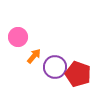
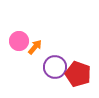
pink circle: moved 1 px right, 4 px down
orange arrow: moved 1 px right, 9 px up
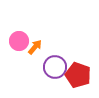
red pentagon: moved 1 px down
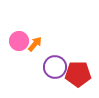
orange arrow: moved 3 px up
red pentagon: moved 1 px up; rotated 20 degrees counterclockwise
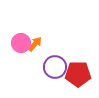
pink circle: moved 2 px right, 2 px down
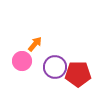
pink circle: moved 1 px right, 18 px down
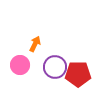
orange arrow: rotated 14 degrees counterclockwise
pink circle: moved 2 px left, 4 px down
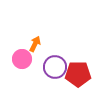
pink circle: moved 2 px right, 6 px up
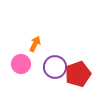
pink circle: moved 1 px left, 5 px down
red pentagon: rotated 20 degrees counterclockwise
